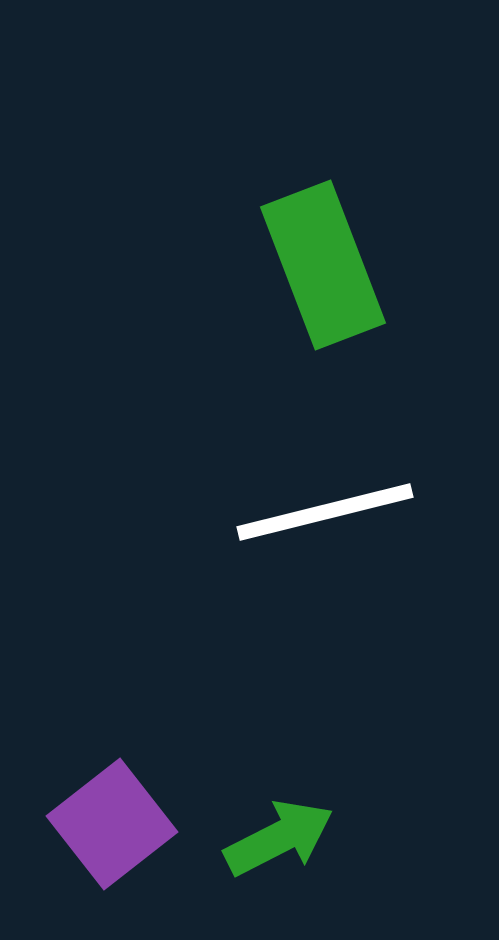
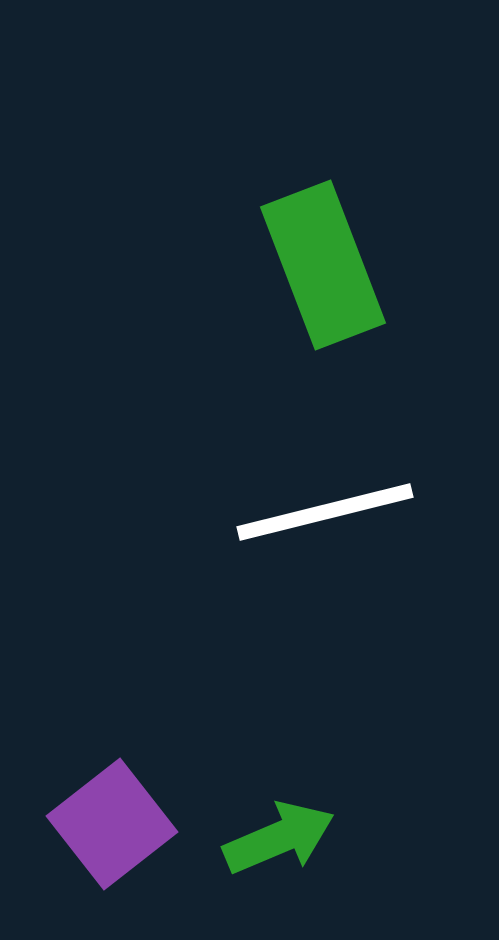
green arrow: rotated 4 degrees clockwise
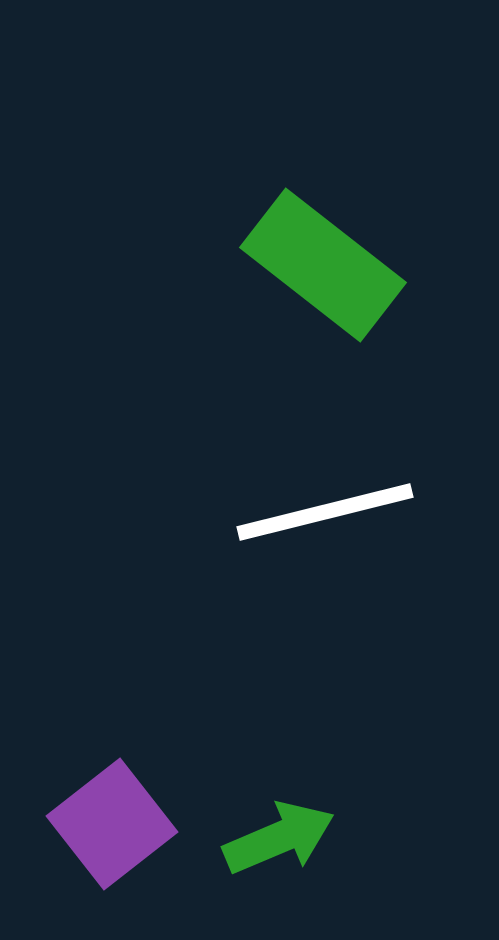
green rectangle: rotated 31 degrees counterclockwise
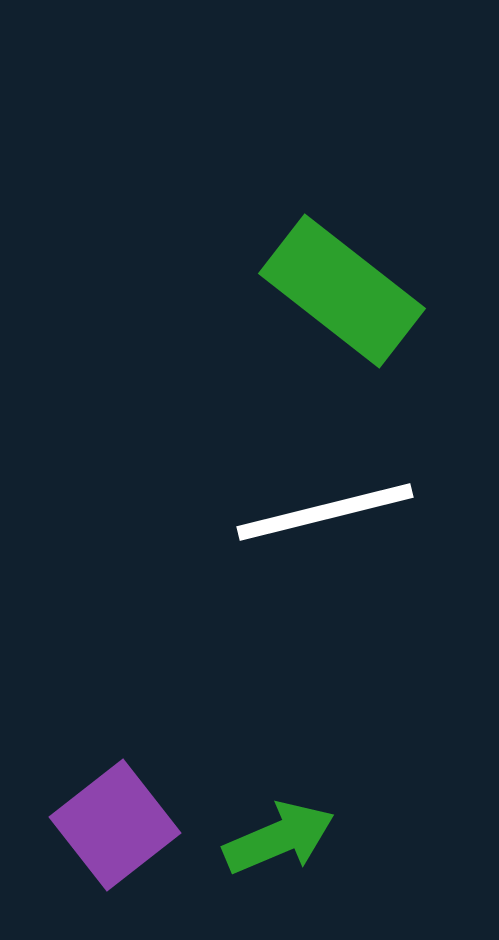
green rectangle: moved 19 px right, 26 px down
purple square: moved 3 px right, 1 px down
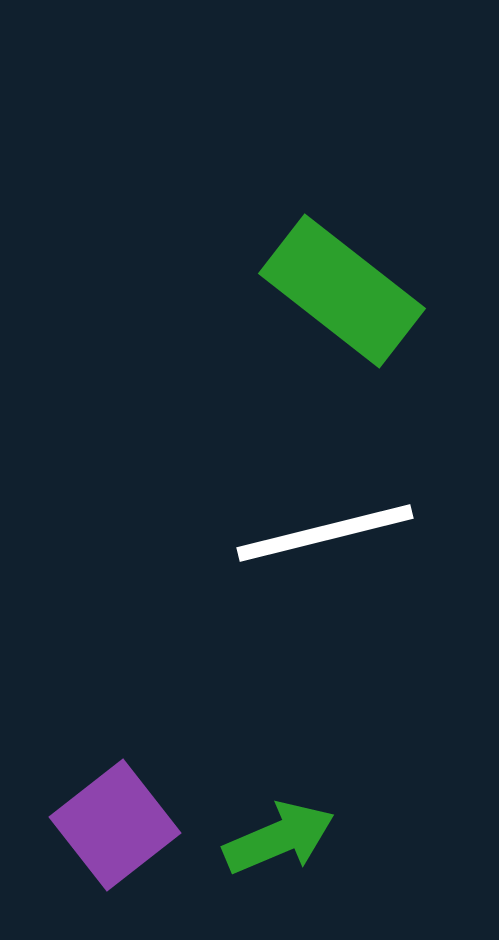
white line: moved 21 px down
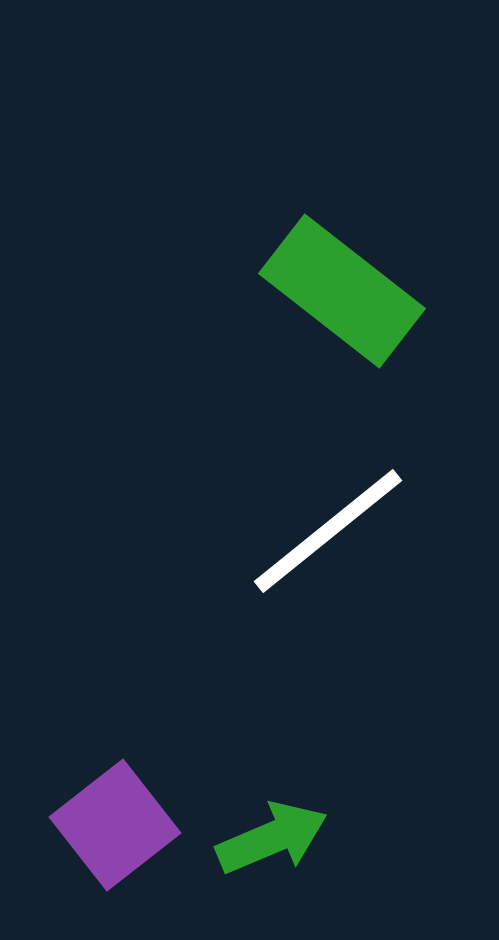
white line: moved 3 px right, 2 px up; rotated 25 degrees counterclockwise
green arrow: moved 7 px left
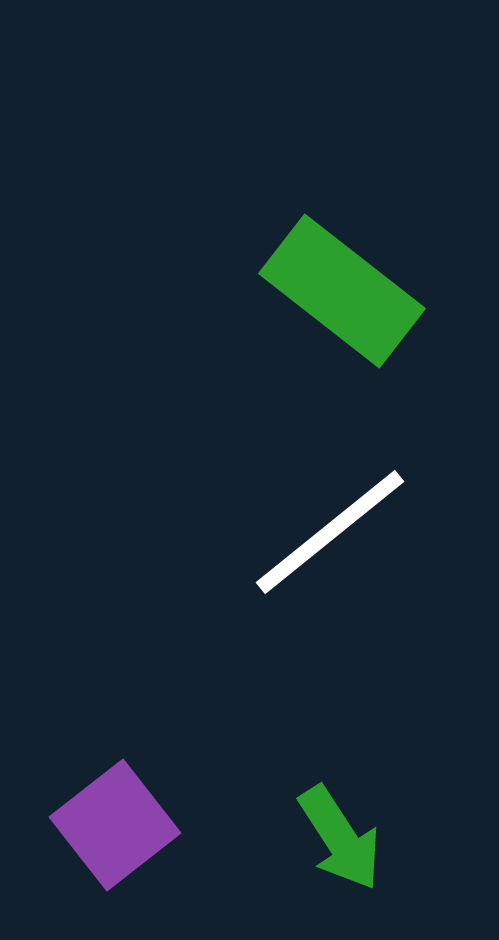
white line: moved 2 px right, 1 px down
green arrow: moved 68 px right; rotated 80 degrees clockwise
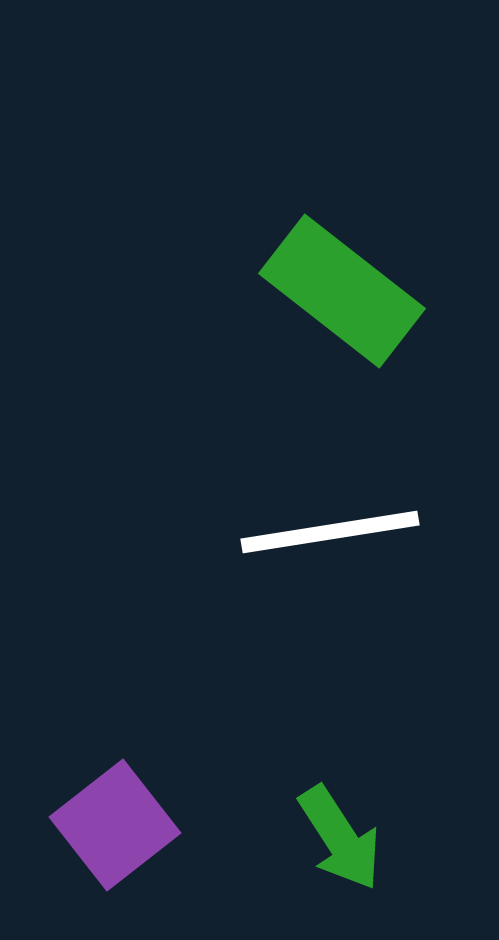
white line: rotated 30 degrees clockwise
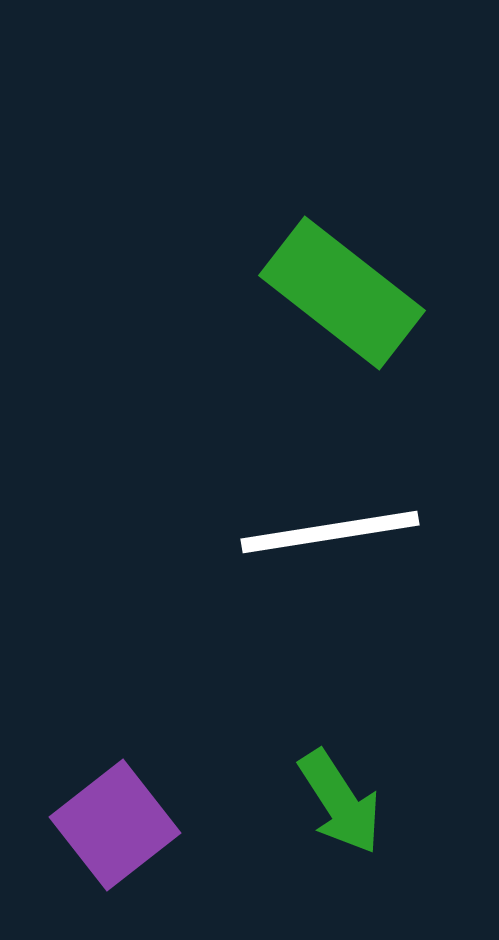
green rectangle: moved 2 px down
green arrow: moved 36 px up
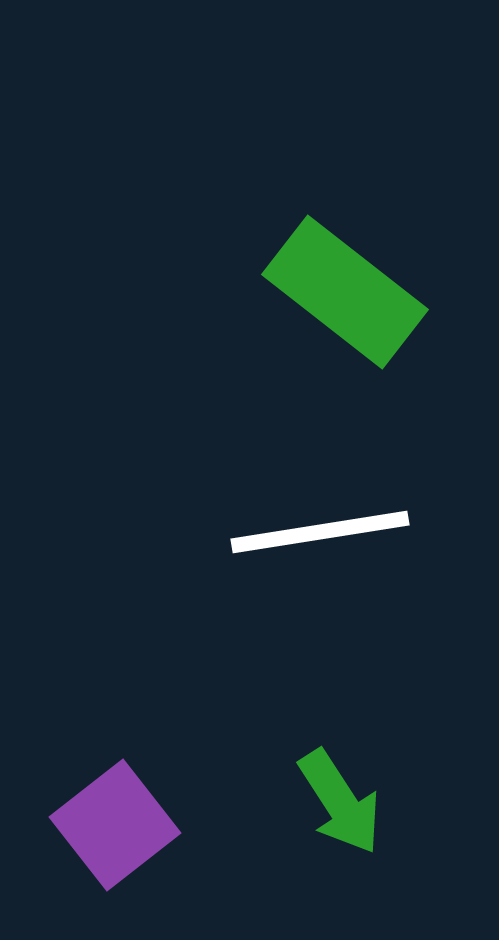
green rectangle: moved 3 px right, 1 px up
white line: moved 10 px left
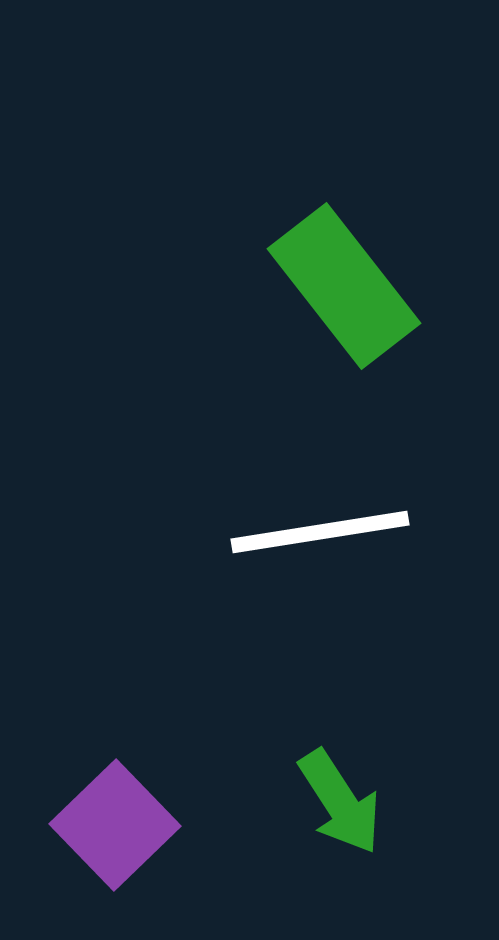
green rectangle: moved 1 px left, 6 px up; rotated 14 degrees clockwise
purple square: rotated 6 degrees counterclockwise
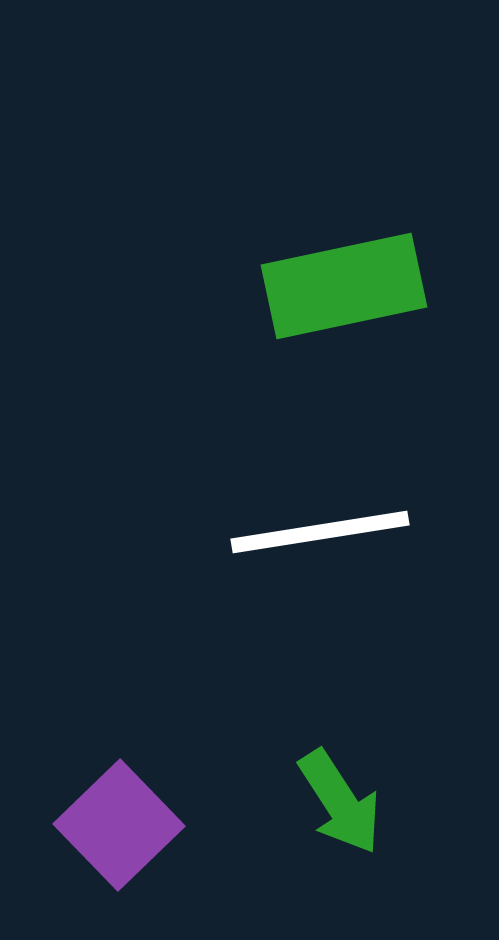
green rectangle: rotated 64 degrees counterclockwise
purple square: moved 4 px right
